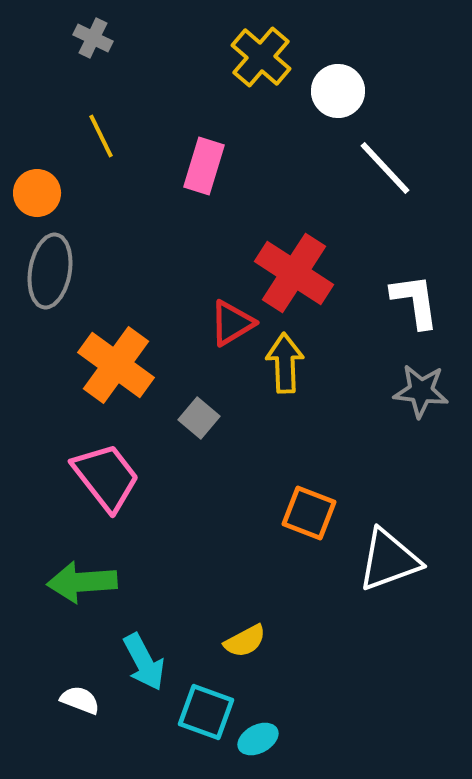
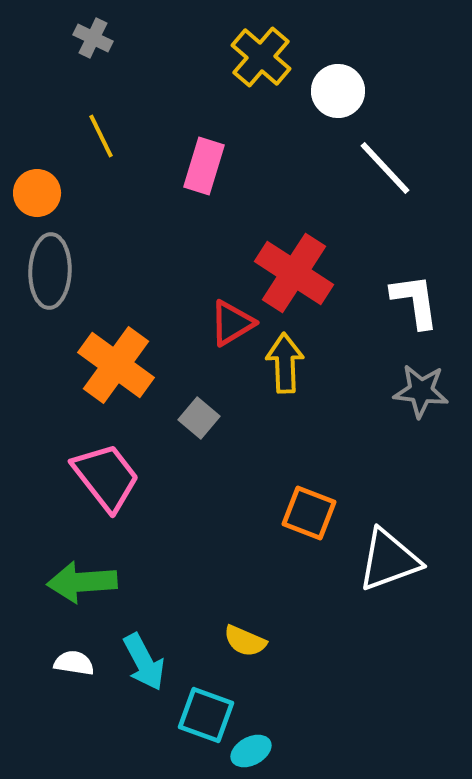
gray ellipse: rotated 8 degrees counterclockwise
yellow semicircle: rotated 51 degrees clockwise
white semicircle: moved 6 px left, 37 px up; rotated 12 degrees counterclockwise
cyan square: moved 3 px down
cyan ellipse: moved 7 px left, 12 px down
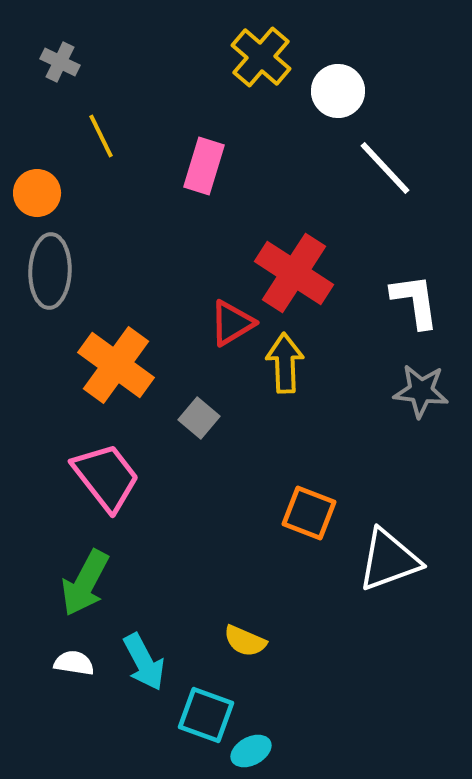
gray cross: moved 33 px left, 24 px down
green arrow: moved 3 px right, 1 px down; rotated 58 degrees counterclockwise
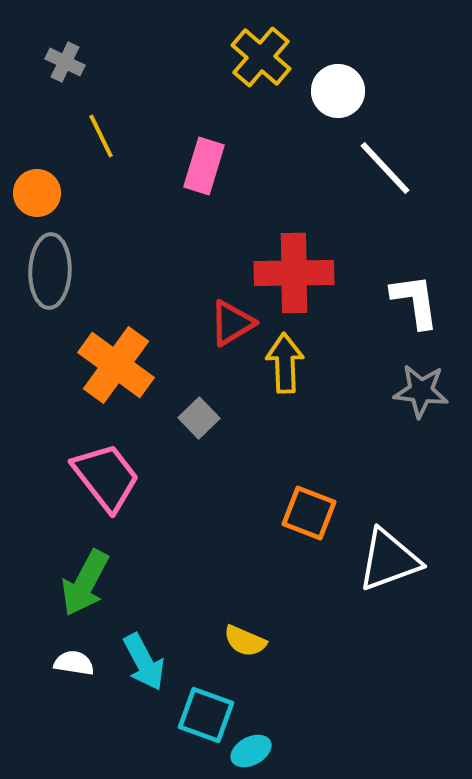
gray cross: moved 5 px right
red cross: rotated 34 degrees counterclockwise
gray square: rotated 6 degrees clockwise
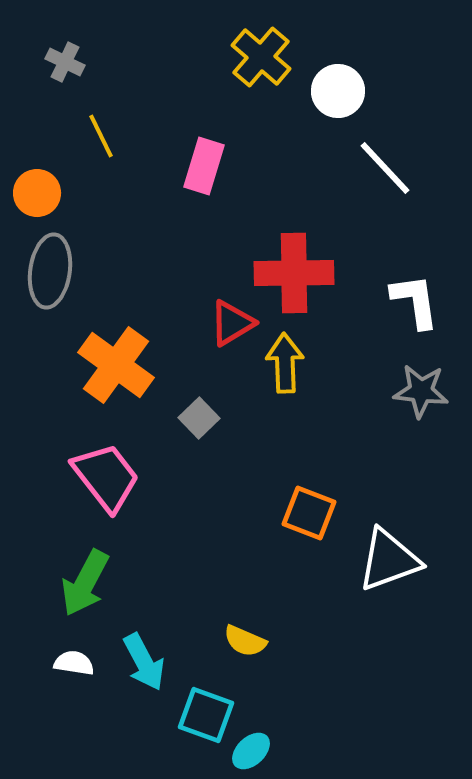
gray ellipse: rotated 6 degrees clockwise
cyan ellipse: rotated 15 degrees counterclockwise
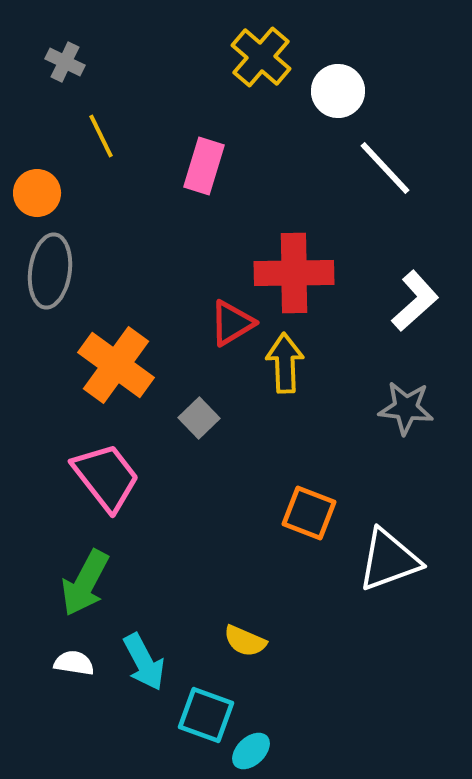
white L-shape: rotated 56 degrees clockwise
gray star: moved 15 px left, 17 px down
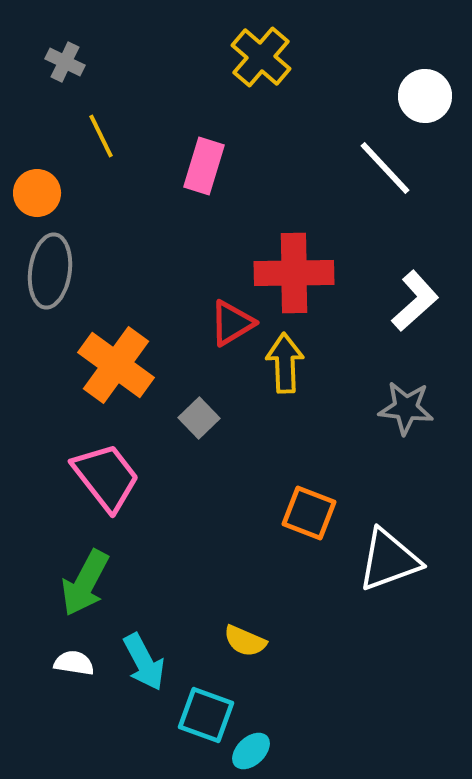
white circle: moved 87 px right, 5 px down
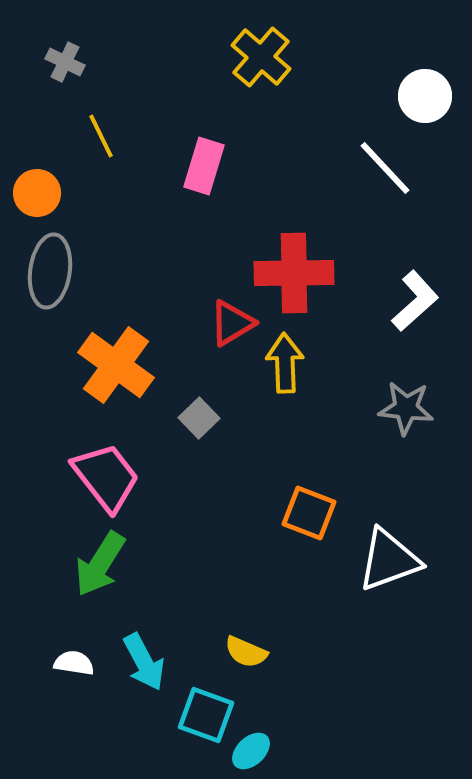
green arrow: moved 15 px right, 19 px up; rotated 4 degrees clockwise
yellow semicircle: moved 1 px right, 11 px down
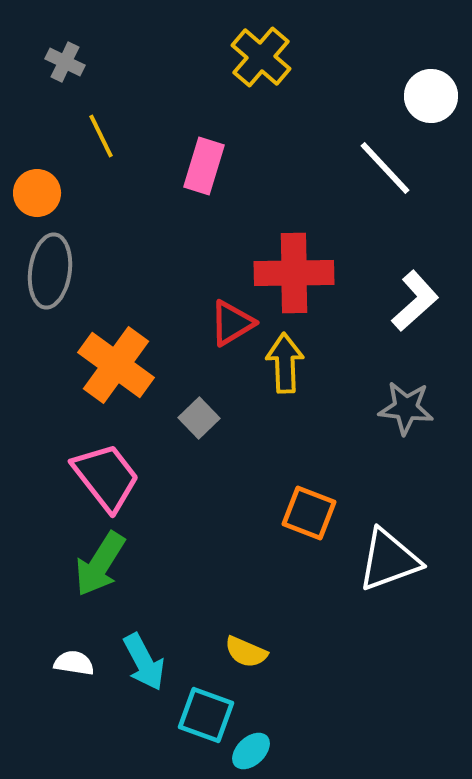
white circle: moved 6 px right
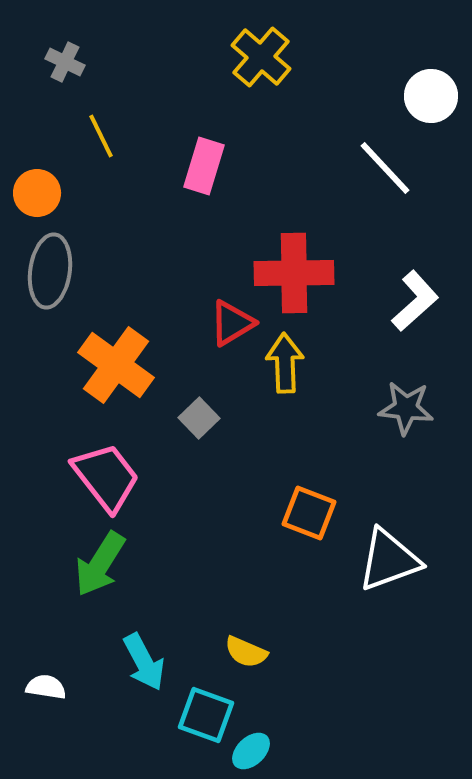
white semicircle: moved 28 px left, 24 px down
